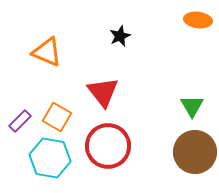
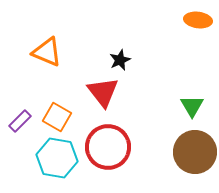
black star: moved 24 px down
red circle: moved 1 px down
cyan hexagon: moved 7 px right
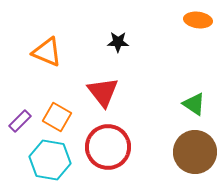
black star: moved 2 px left, 18 px up; rotated 25 degrees clockwise
green triangle: moved 2 px right, 2 px up; rotated 25 degrees counterclockwise
cyan hexagon: moved 7 px left, 2 px down
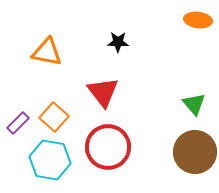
orange triangle: rotated 12 degrees counterclockwise
green triangle: rotated 15 degrees clockwise
orange square: moved 3 px left; rotated 12 degrees clockwise
purple rectangle: moved 2 px left, 2 px down
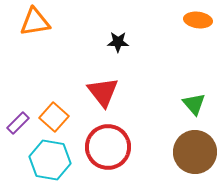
orange triangle: moved 12 px left, 30 px up; rotated 20 degrees counterclockwise
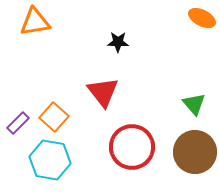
orange ellipse: moved 4 px right, 2 px up; rotated 20 degrees clockwise
red circle: moved 24 px right
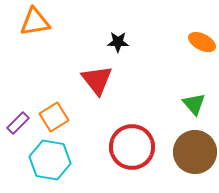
orange ellipse: moved 24 px down
red triangle: moved 6 px left, 12 px up
orange square: rotated 16 degrees clockwise
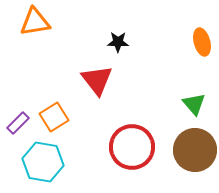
orange ellipse: rotated 48 degrees clockwise
brown circle: moved 2 px up
cyan hexagon: moved 7 px left, 2 px down
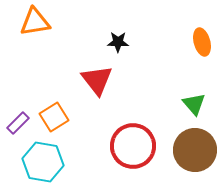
red circle: moved 1 px right, 1 px up
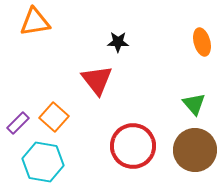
orange square: rotated 16 degrees counterclockwise
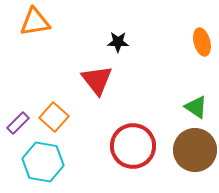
green triangle: moved 2 px right, 3 px down; rotated 15 degrees counterclockwise
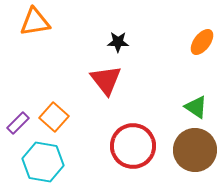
orange ellipse: rotated 52 degrees clockwise
red triangle: moved 9 px right
